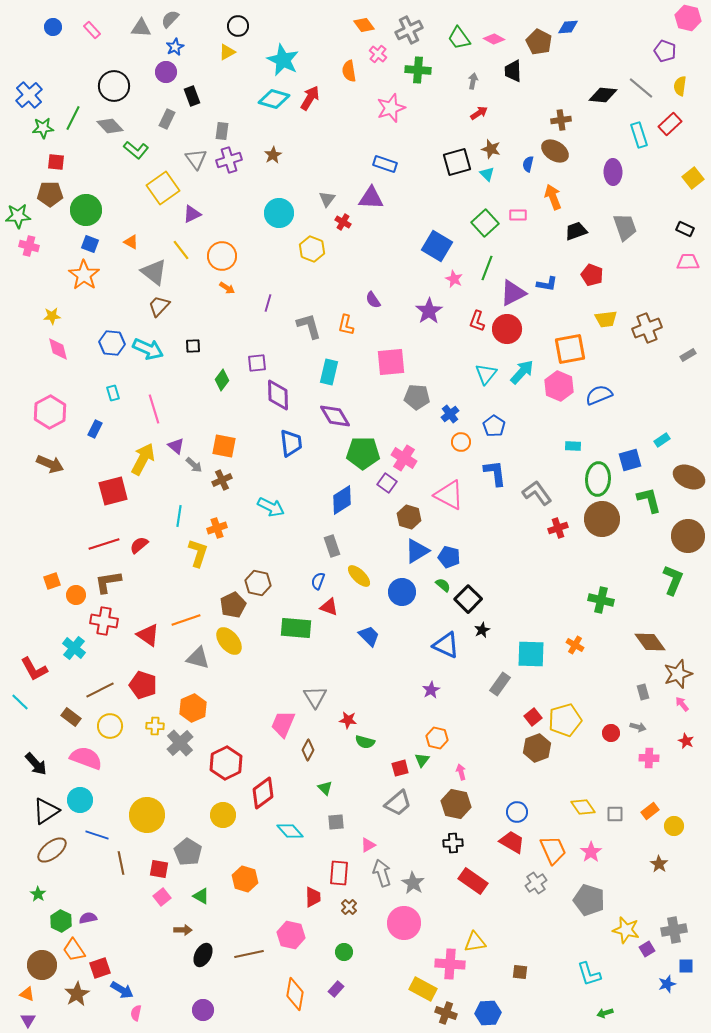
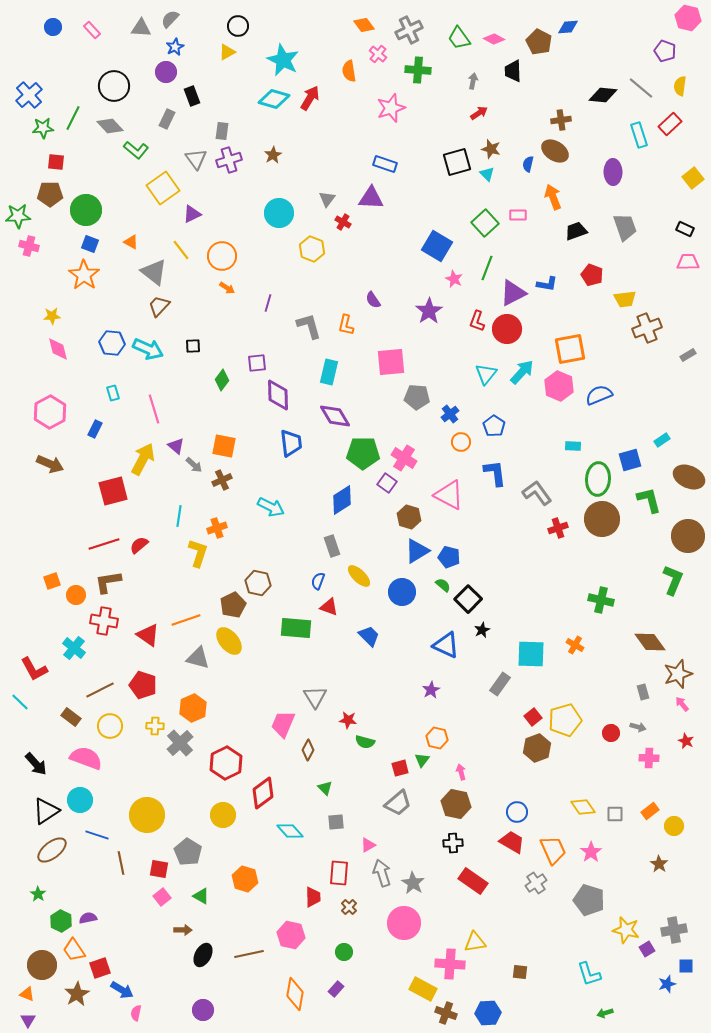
yellow trapezoid at (606, 319): moved 19 px right, 20 px up
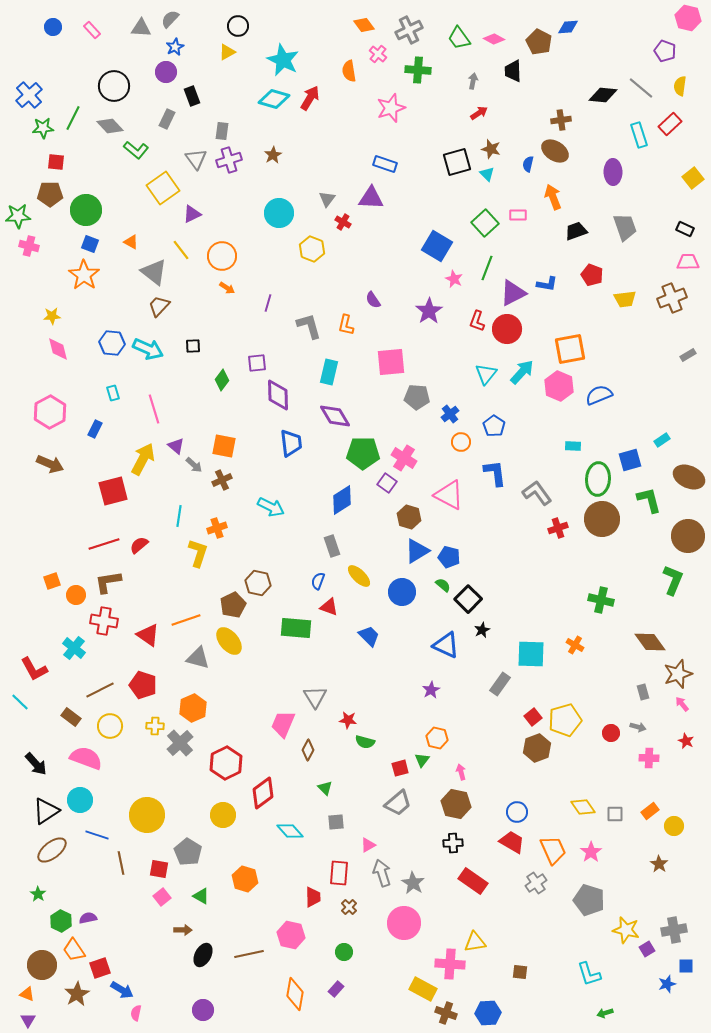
brown cross at (647, 328): moved 25 px right, 30 px up
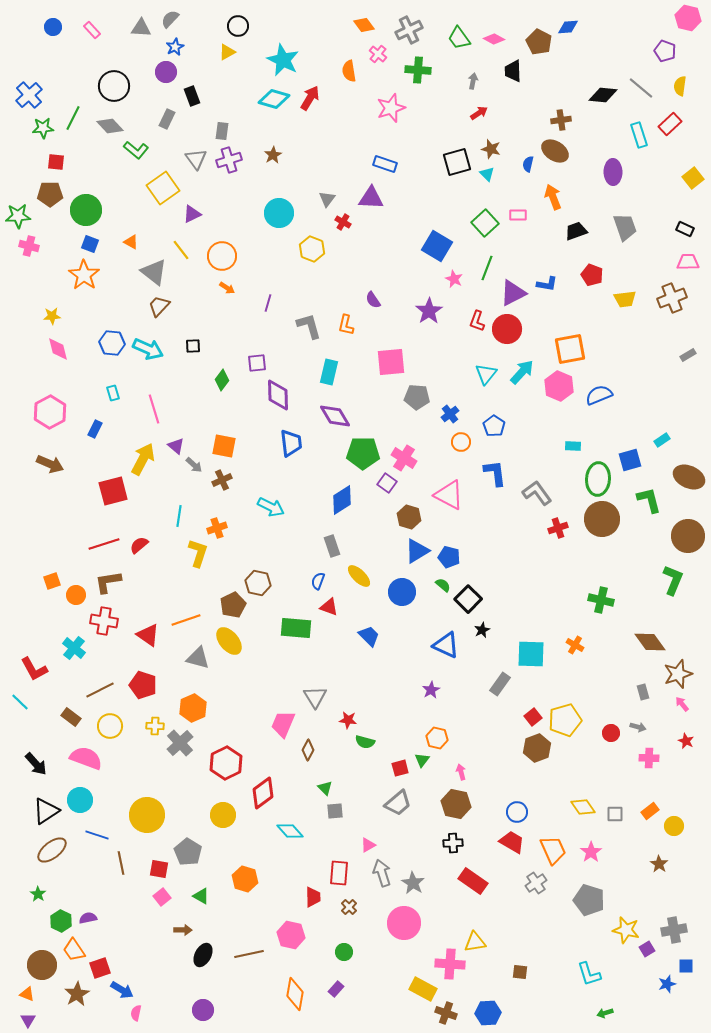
gray square at (336, 822): moved 1 px left, 11 px up
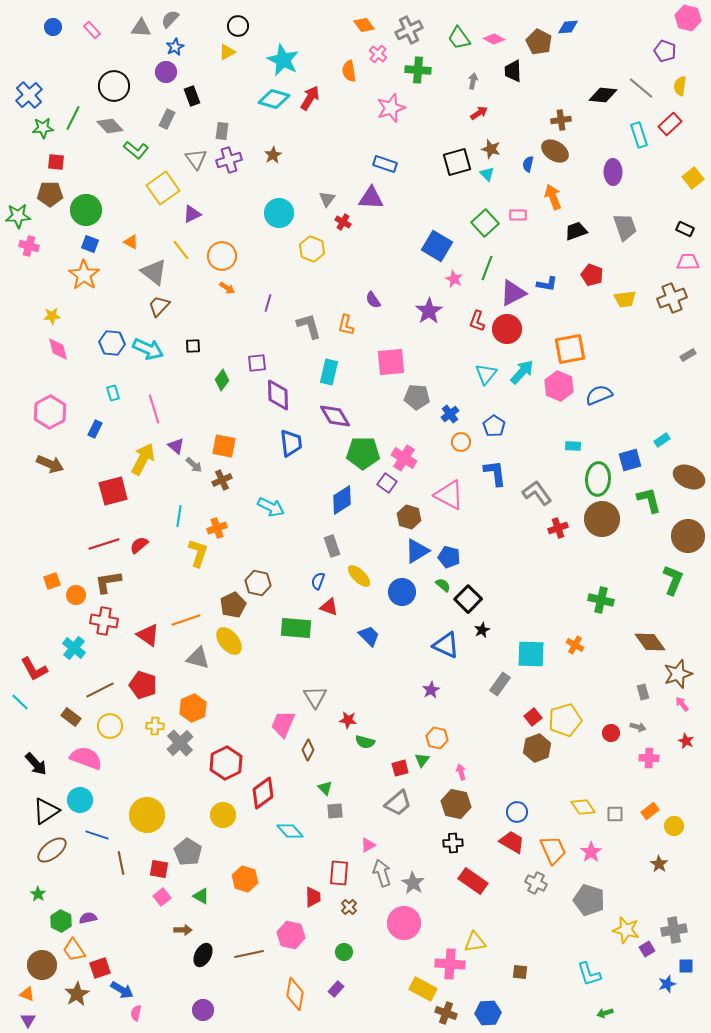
gray cross at (536, 883): rotated 30 degrees counterclockwise
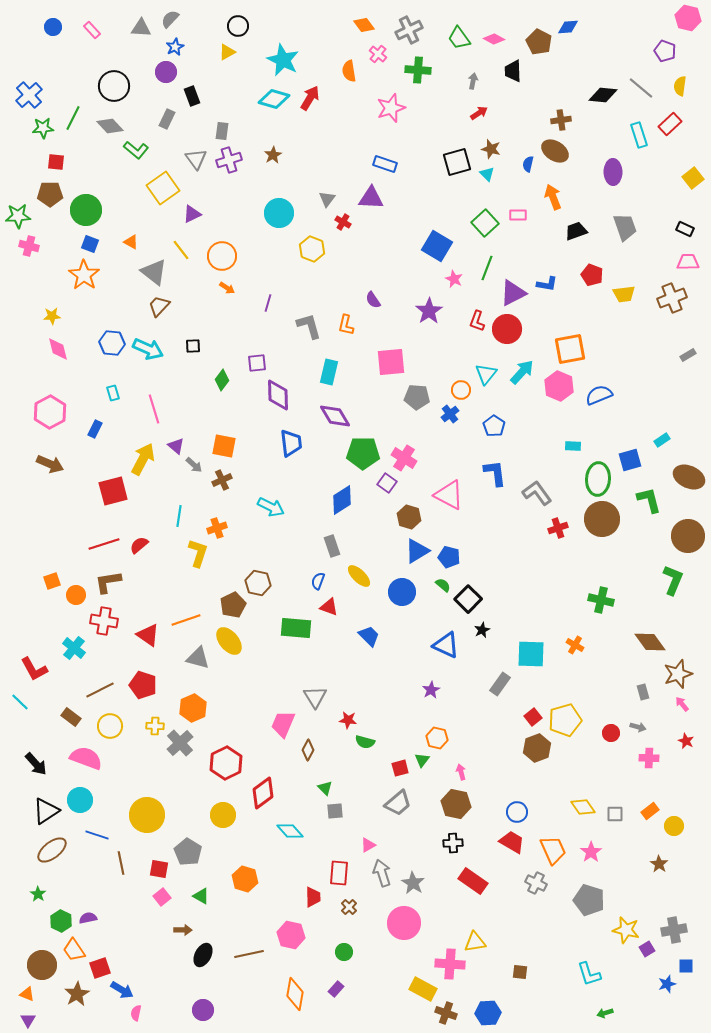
yellow trapezoid at (625, 299): moved 1 px left, 5 px up
orange circle at (461, 442): moved 52 px up
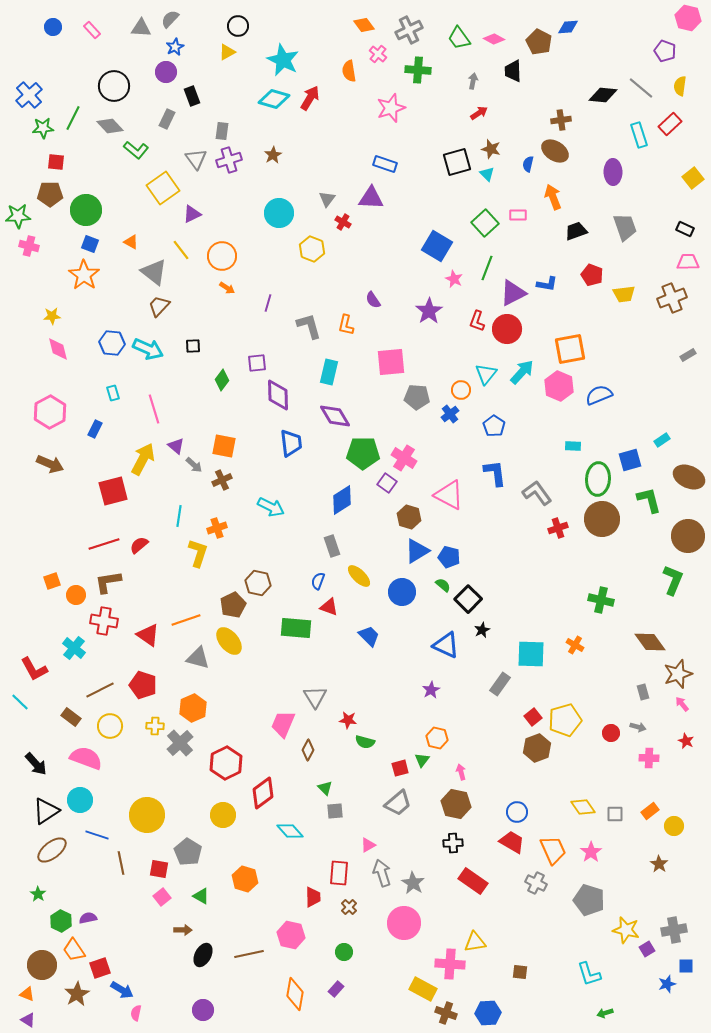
purple triangle at (28, 1020): rotated 28 degrees counterclockwise
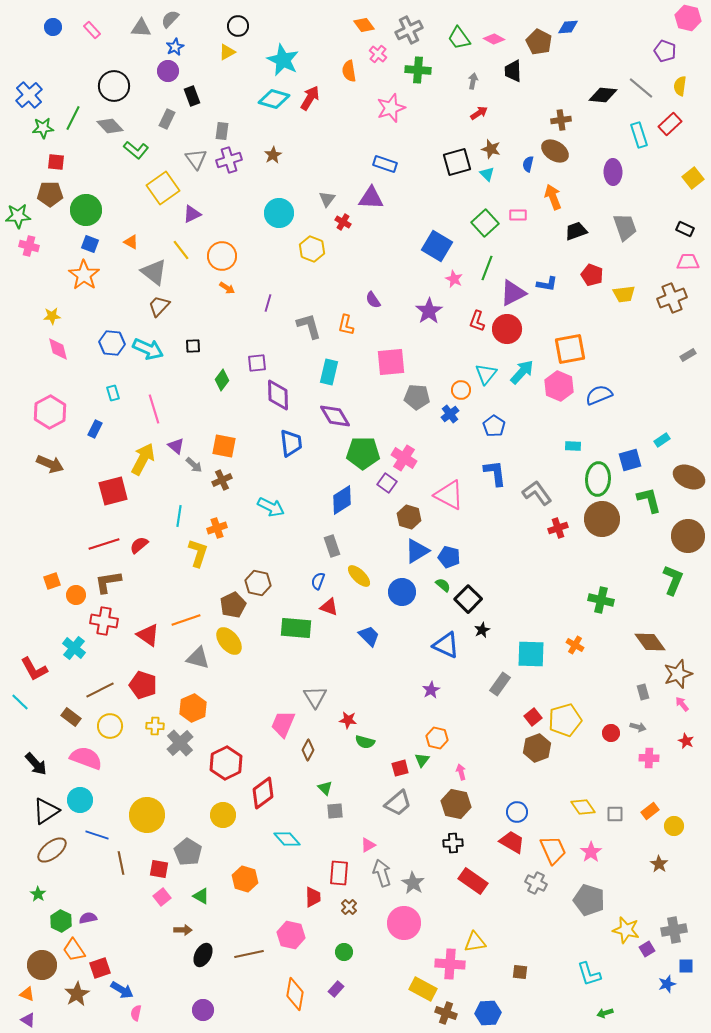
purple circle at (166, 72): moved 2 px right, 1 px up
cyan diamond at (290, 831): moved 3 px left, 8 px down
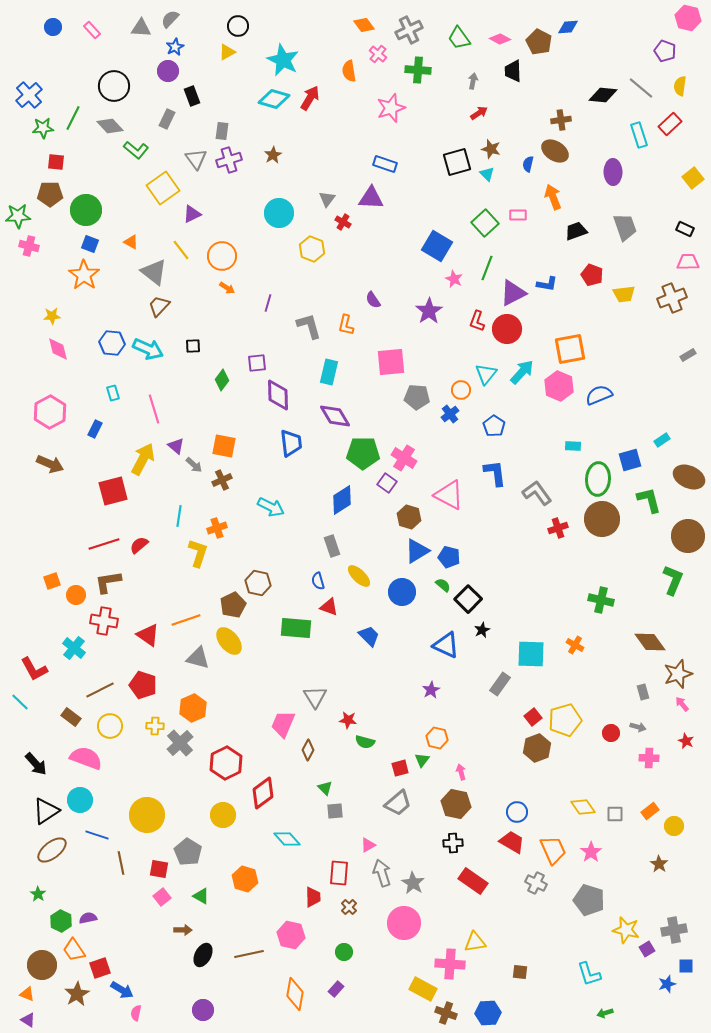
pink diamond at (494, 39): moved 6 px right
blue semicircle at (318, 581): rotated 36 degrees counterclockwise
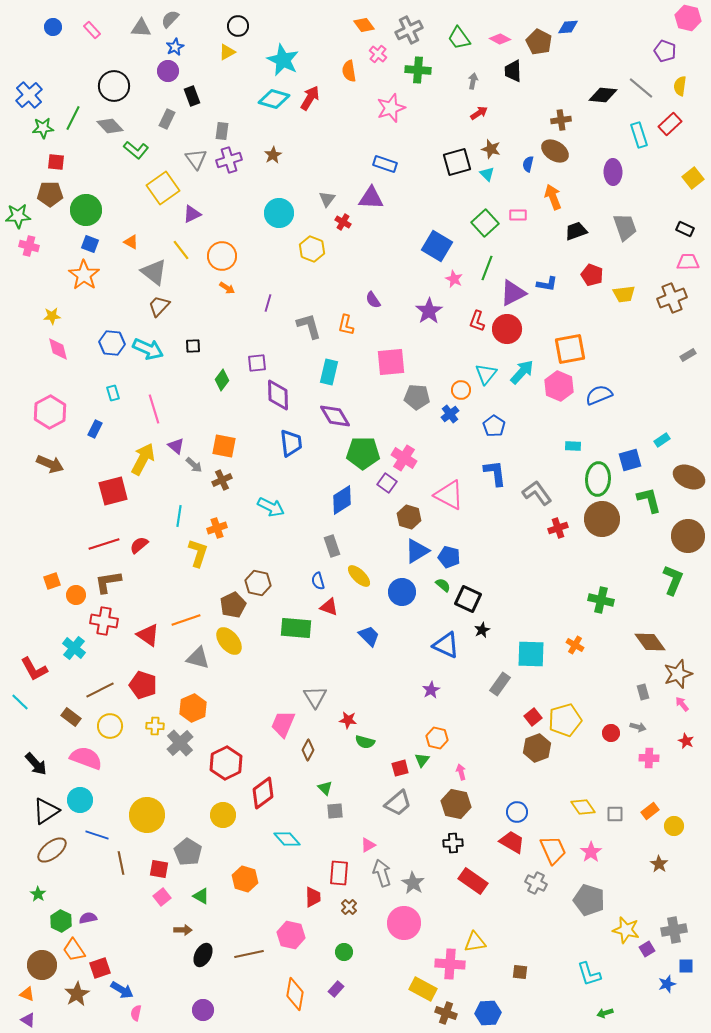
black square at (468, 599): rotated 20 degrees counterclockwise
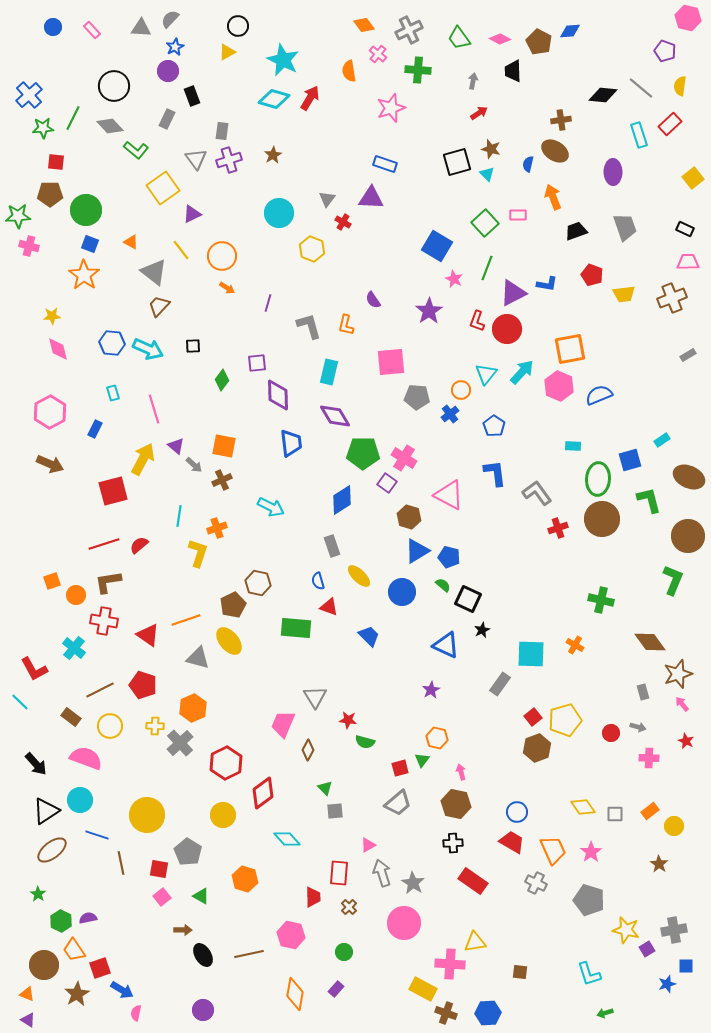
blue diamond at (568, 27): moved 2 px right, 4 px down
black ellipse at (203, 955): rotated 60 degrees counterclockwise
brown circle at (42, 965): moved 2 px right
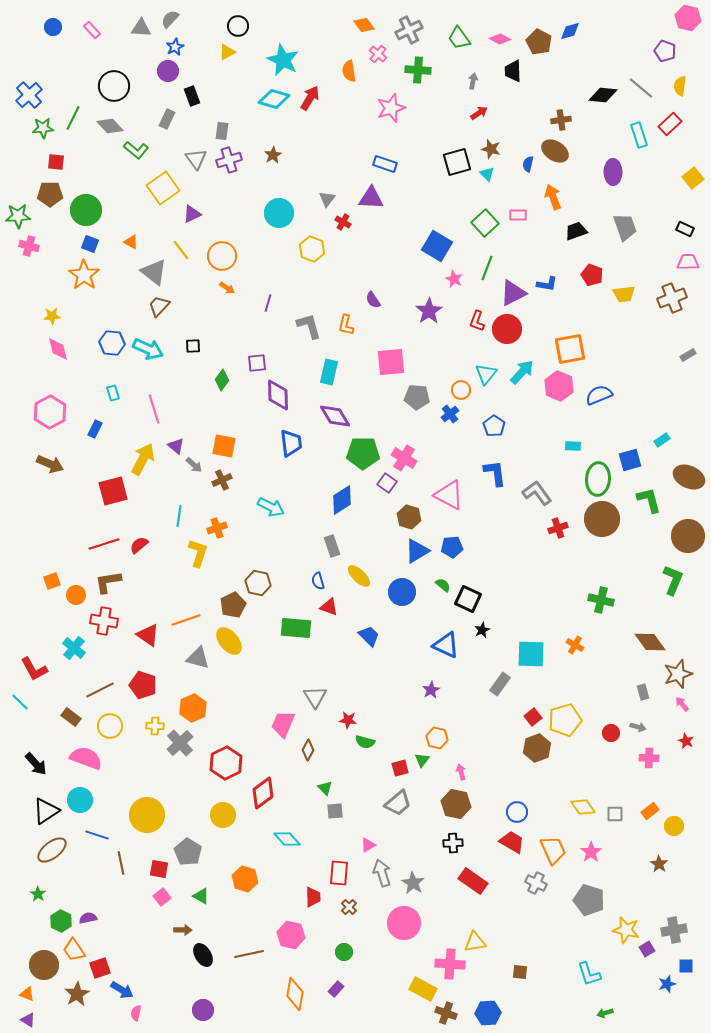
blue diamond at (570, 31): rotated 10 degrees counterclockwise
blue pentagon at (449, 557): moved 3 px right, 10 px up; rotated 20 degrees counterclockwise
